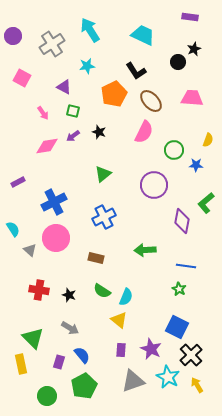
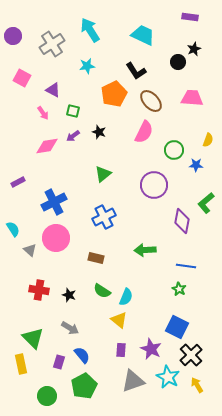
purple triangle at (64, 87): moved 11 px left, 3 px down
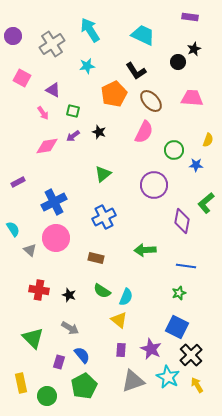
green star at (179, 289): moved 4 px down; rotated 24 degrees clockwise
yellow rectangle at (21, 364): moved 19 px down
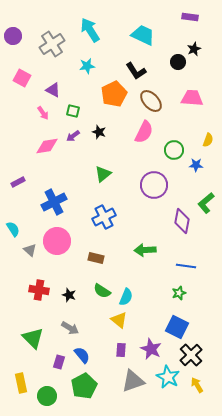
pink circle at (56, 238): moved 1 px right, 3 px down
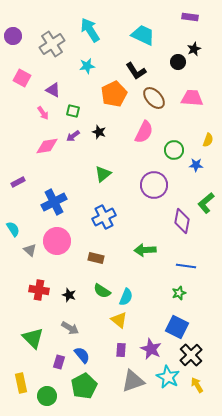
brown ellipse at (151, 101): moved 3 px right, 3 px up
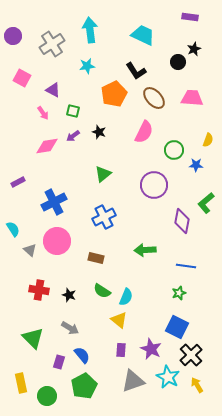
cyan arrow at (90, 30): rotated 25 degrees clockwise
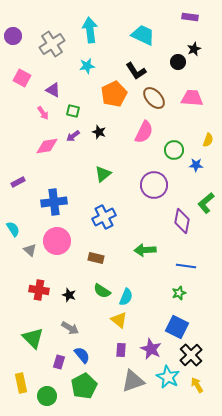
blue cross at (54, 202): rotated 20 degrees clockwise
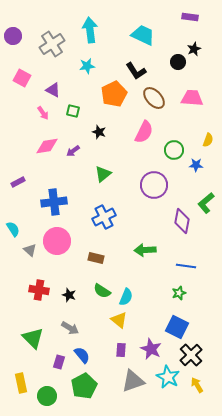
purple arrow at (73, 136): moved 15 px down
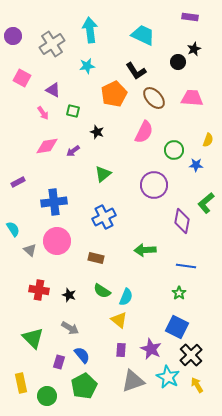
black star at (99, 132): moved 2 px left
green star at (179, 293): rotated 16 degrees counterclockwise
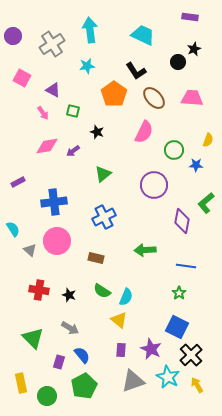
orange pentagon at (114, 94): rotated 10 degrees counterclockwise
